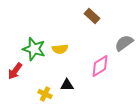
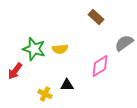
brown rectangle: moved 4 px right, 1 px down
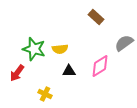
red arrow: moved 2 px right, 2 px down
black triangle: moved 2 px right, 14 px up
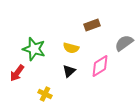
brown rectangle: moved 4 px left, 8 px down; rotated 63 degrees counterclockwise
yellow semicircle: moved 11 px right, 1 px up; rotated 21 degrees clockwise
black triangle: rotated 40 degrees counterclockwise
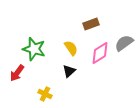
brown rectangle: moved 1 px left, 1 px up
yellow semicircle: rotated 140 degrees counterclockwise
pink diamond: moved 13 px up
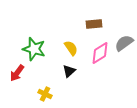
brown rectangle: moved 3 px right; rotated 14 degrees clockwise
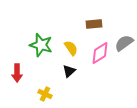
green star: moved 7 px right, 4 px up
red arrow: rotated 36 degrees counterclockwise
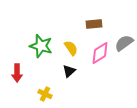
green star: moved 1 px down
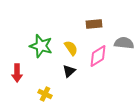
gray semicircle: rotated 42 degrees clockwise
pink diamond: moved 2 px left, 3 px down
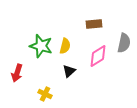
gray semicircle: rotated 96 degrees clockwise
yellow semicircle: moved 6 px left, 2 px up; rotated 49 degrees clockwise
red arrow: rotated 18 degrees clockwise
